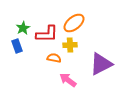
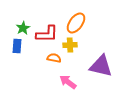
orange ellipse: moved 2 px right; rotated 15 degrees counterclockwise
blue rectangle: rotated 24 degrees clockwise
purple triangle: moved 2 px down; rotated 40 degrees clockwise
pink arrow: moved 2 px down
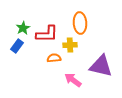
orange ellipse: moved 4 px right; rotated 40 degrees counterclockwise
blue rectangle: rotated 32 degrees clockwise
orange semicircle: rotated 16 degrees counterclockwise
pink arrow: moved 5 px right, 2 px up
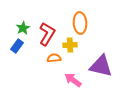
red L-shape: rotated 60 degrees counterclockwise
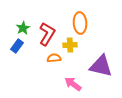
pink arrow: moved 4 px down
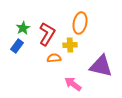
orange ellipse: rotated 15 degrees clockwise
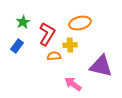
orange ellipse: rotated 65 degrees clockwise
green star: moved 6 px up
orange semicircle: moved 2 px up
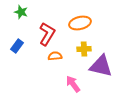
green star: moved 2 px left, 10 px up; rotated 24 degrees counterclockwise
yellow cross: moved 14 px right, 4 px down
orange semicircle: moved 1 px right
pink arrow: rotated 18 degrees clockwise
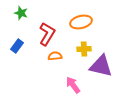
green star: moved 1 px down
orange ellipse: moved 1 px right, 1 px up
pink arrow: moved 1 px down
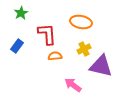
green star: rotated 24 degrees clockwise
orange ellipse: rotated 25 degrees clockwise
red L-shape: rotated 35 degrees counterclockwise
yellow cross: rotated 24 degrees counterclockwise
pink arrow: rotated 18 degrees counterclockwise
